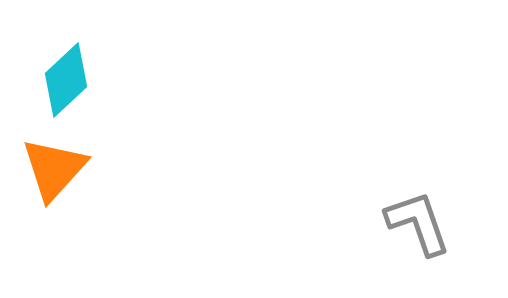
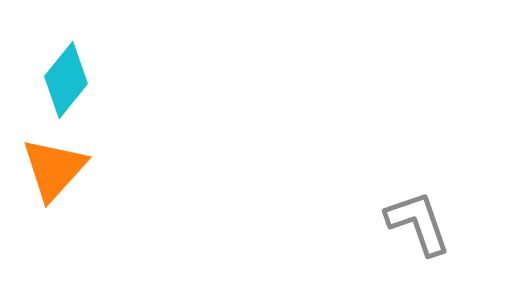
cyan diamond: rotated 8 degrees counterclockwise
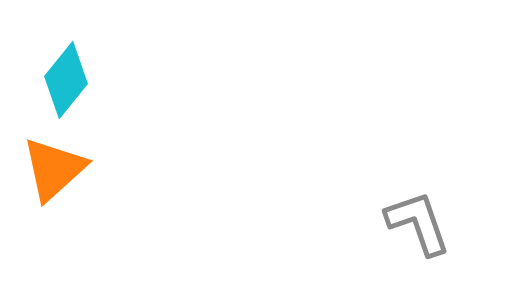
orange triangle: rotated 6 degrees clockwise
